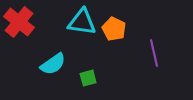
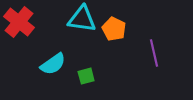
cyan triangle: moved 3 px up
green square: moved 2 px left, 2 px up
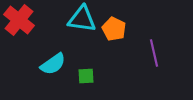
red cross: moved 2 px up
green square: rotated 12 degrees clockwise
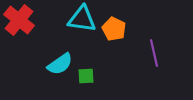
cyan semicircle: moved 7 px right
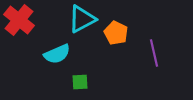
cyan triangle: rotated 36 degrees counterclockwise
orange pentagon: moved 2 px right, 4 px down
cyan semicircle: moved 3 px left, 10 px up; rotated 12 degrees clockwise
green square: moved 6 px left, 6 px down
